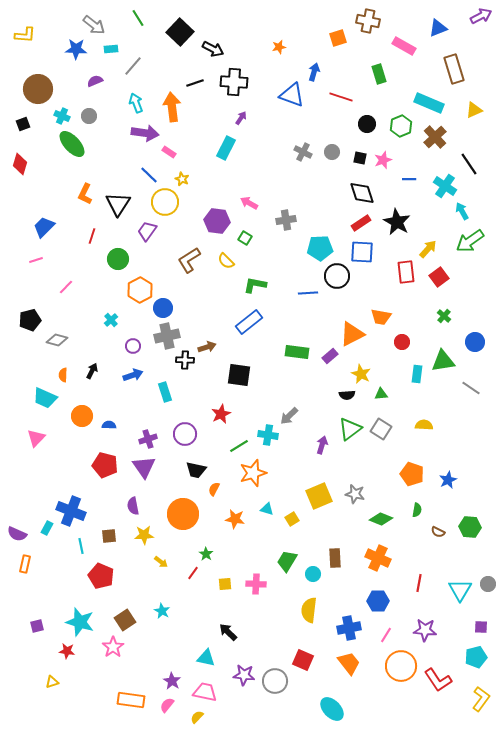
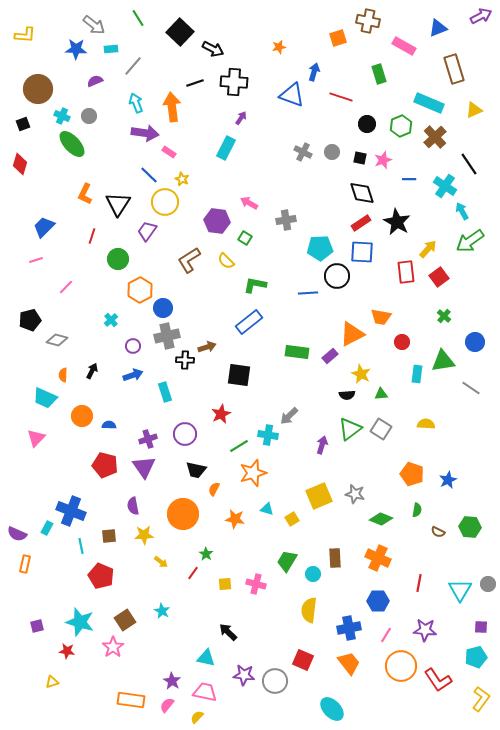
yellow semicircle at (424, 425): moved 2 px right, 1 px up
pink cross at (256, 584): rotated 12 degrees clockwise
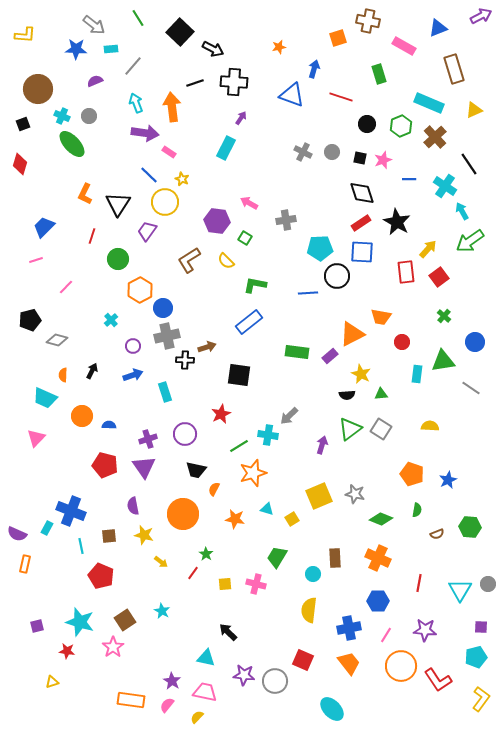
blue arrow at (314, 72): moved 3 px up
yellow semicircle at (426, 424): moved 4 px right, 2 px down
brown semicircle at (438, 532): moved 1 px left, 2 px down; rotated 48 degrees counterclockwise
yellow star at (144, 535): rotated 18 degrees clockwise
green trapezoid at (287, 561): moved 10 px left, 4 px up
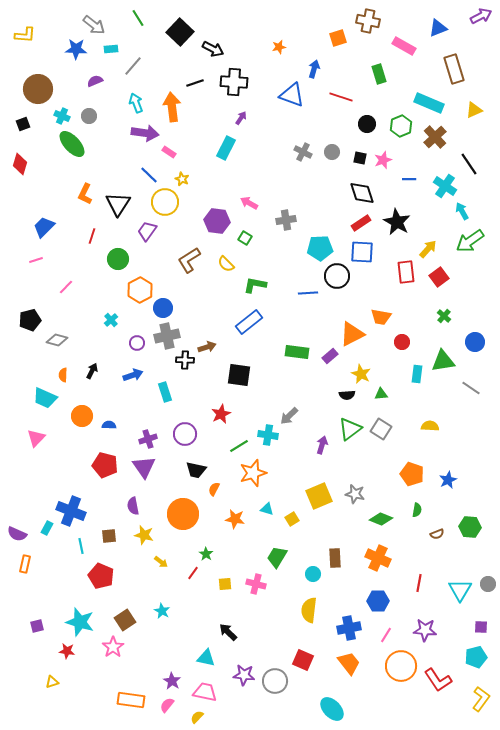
yellow semicircle at (226, 261): moved 3 px down
purple circle at (133, 346): moved 4 px right, 3 px up
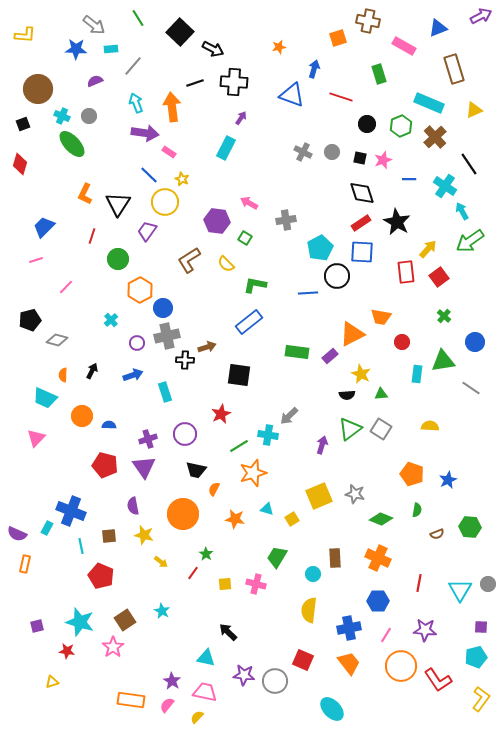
cyan pentagon at (320, 248): rotated 25 degrees counterclockwise
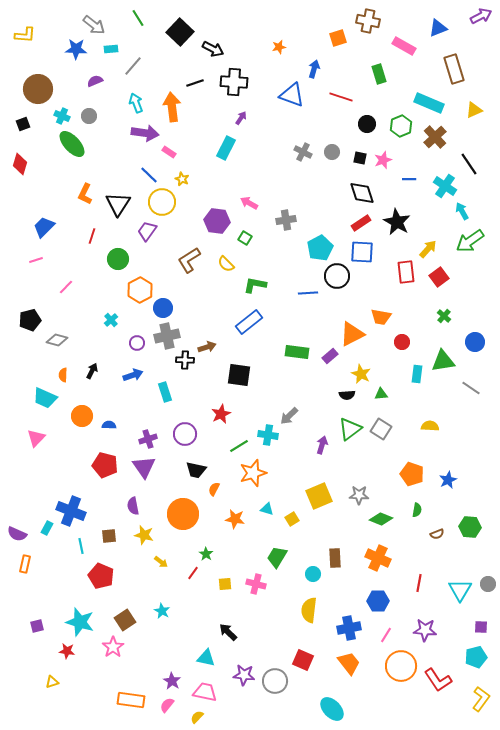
yellow circle at (165, 202): moved 3 px left
gray star at (355, 494): moved 4 px right, 1 px down; rotated 12 degrees counterclockwise
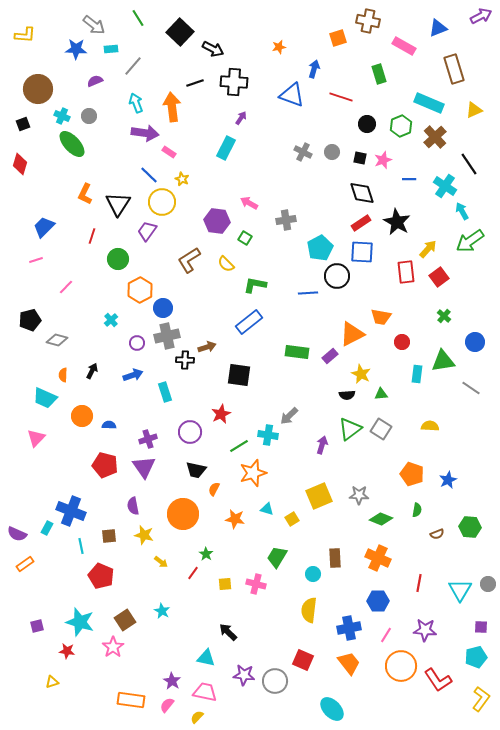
purple circle at (185, 434): moved 5 px right, 2 px up
orange rectangle at (25, 564): rotated 42 degrees clockwise
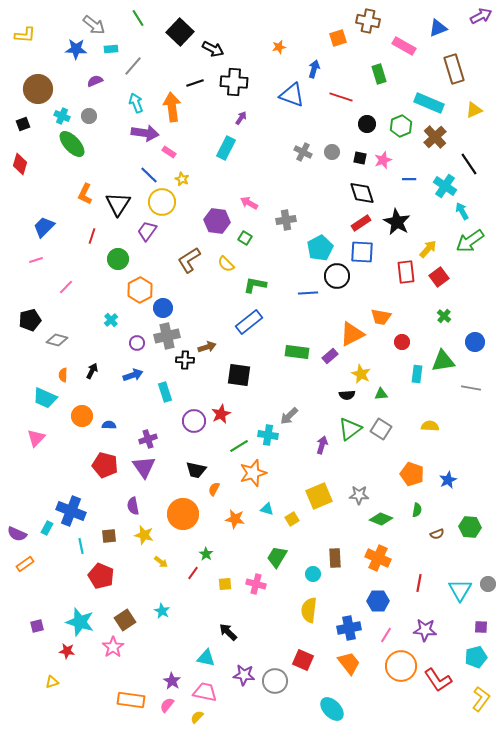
gray line at (471, 388): rotated 24 degrees counterclockwise
purple circle at (190, 432): moved 4 px right, 11 px up
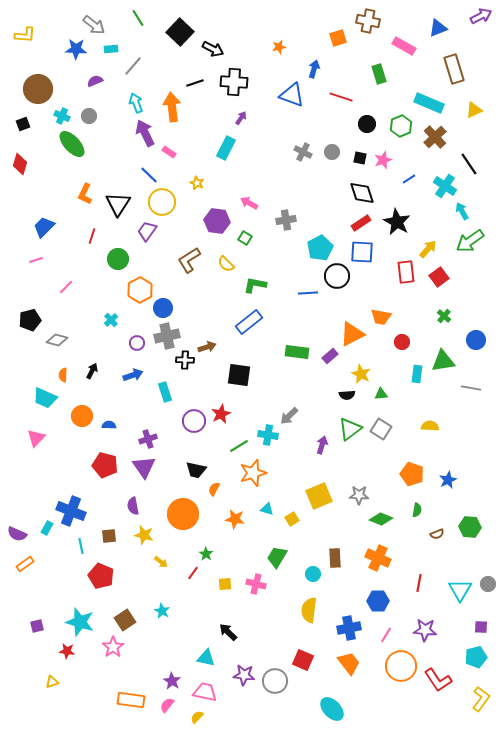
purple arrow at (145, 133): rotated 124 degrees counterclockwise
yellow star at (182, 179): moved 15 px right, 4 px down
blue line at (409, 179): rotated 32 degrees counterclockwise
blue circle at (475, 342): moved 1 px right, 2 px up
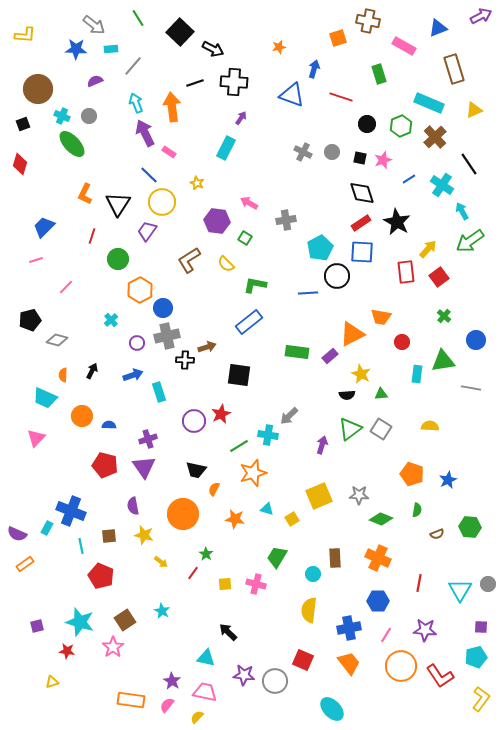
cyan cross at (445, 186): moved 3 px left, 1 px up
cyan rectangle at (165, 392): moved 6 px left
red L-shape at (438, 680): moved 2 px right, 4 px up
